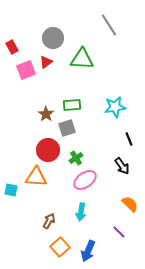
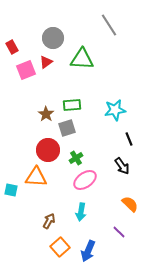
cyan star: moved 3 px down
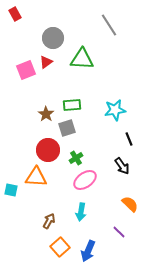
red rectangle: moved 3 px right, 33 px up
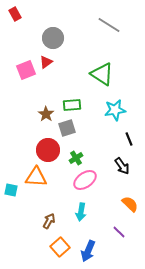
gray line: rotated 25 degrees counterclockwise
green triangle: moved 20 px right, 15 px down; rotated 30 degrees clockwise
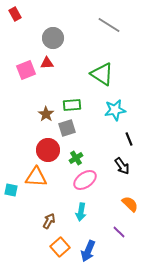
red triangle: moved 1 px right, 1 px down; rotated 32 degrees clockwise
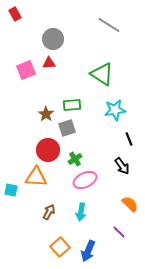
gray circle: moved 1 px down
red triangle: moved 2 px right
green cross: moved 1 px left, 1 px down
pink ellipse: rotated 10 degrees clockwise
brown arrow: moved 9 px up
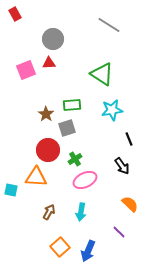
cyan star: moved 3 px left
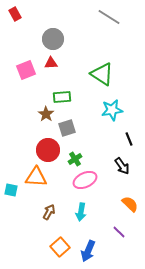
gray line: moved 8 px up
red triangle: moved 2 px right
green rectangle: moved 10 px left, 8 px up
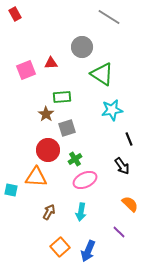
gray circle: moved 29 px right, 8 px down
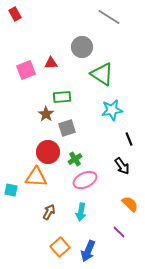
red circle: moved 2 px down
